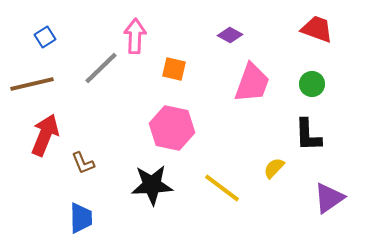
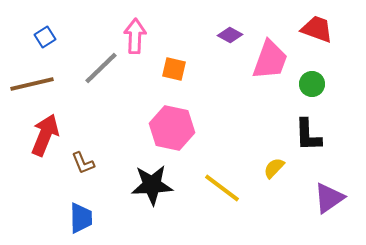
pink trapezoid: moved 18 px right, 23 px up
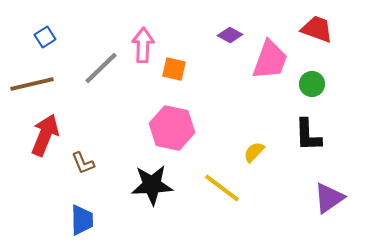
pink arrow: moved 8 px right, 9 px down
yellow semicircle: moved 20 px left, 16 px up
blue trapezoid: moved 1 px right, 2 px down
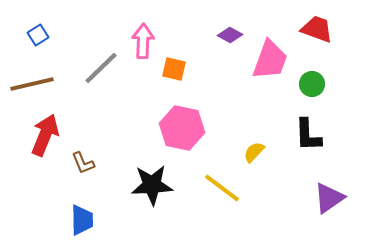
blue square: moved 7 px left, 2 px up
pink arrow: moved 4 px up
pink hexagon: moved 10 px right
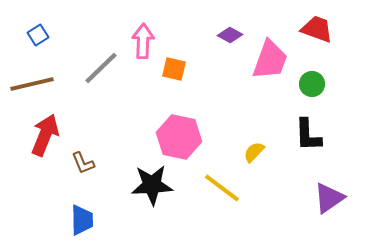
pink hexagon: moved 3 px left, 9 px down
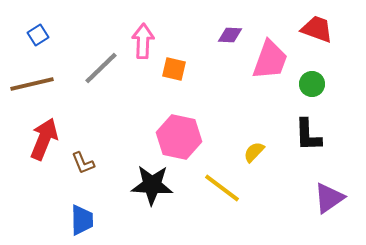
purple diamond: rotated 25 degrees counterclockwise
red arrow: moved 1 px left, 4 px down
black star: rotated 6 degrees clockwise
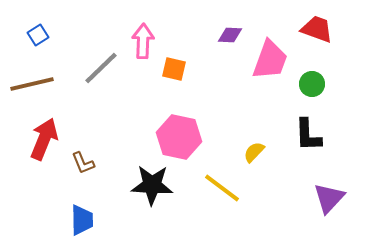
purple triangle: rotated 12 degrees counterclockwise
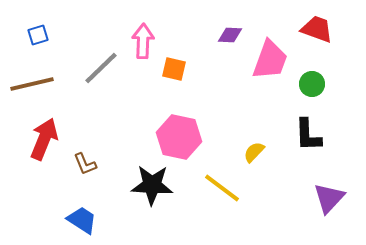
blue square: rotated 15 degrees clockwise
brown L-shape: moved 2 px right, 1 px down
blue trapezoid: rotated 56 degrees counterclockwise
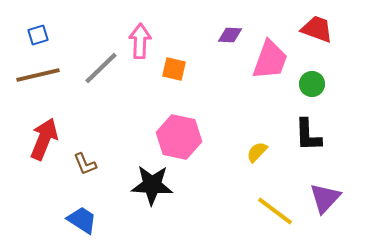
pink arrow: moved 3 px left
brown line: moved 6 px right, 9 px up
yellow semicircle: moved 3 px right
yellow line: moved 53 px right, 23 px down
purple triangle: moved 4 px left
